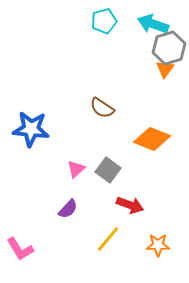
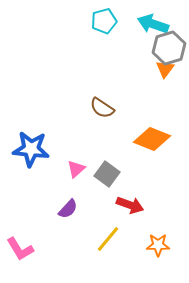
blue star: moved 20 px down
gray square: moved 1 px left, 4 px down
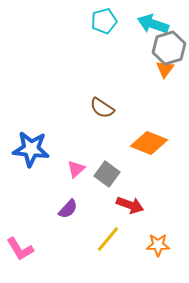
orange diamond: moved 3 px left, 4 px down
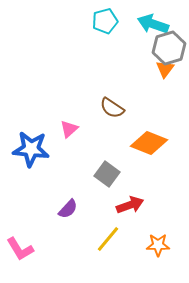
cyan pentagon: moved 1 px right
brown semicircle: moved 10 px right
pink triangle: moved 7 px left, 40 px up
red arrow: rotated 40 degrees counterclockwise
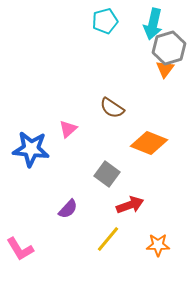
cyan arrow: rotated 96 degrees counterclockwise
pink triangle: moved 1 px left
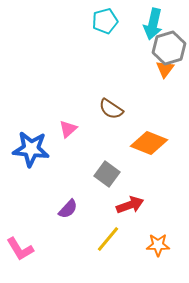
brown semicircle: moved 1 px left, 1 px down
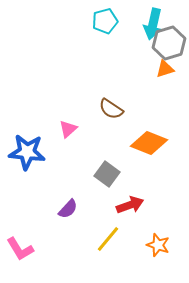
gray hexagon: moved 5 px up
orange triangle: rotated 36 degrees clockwise
blue star: moved 4 px left, 3 px down
orange star: rotated 20 degrees clockwise
